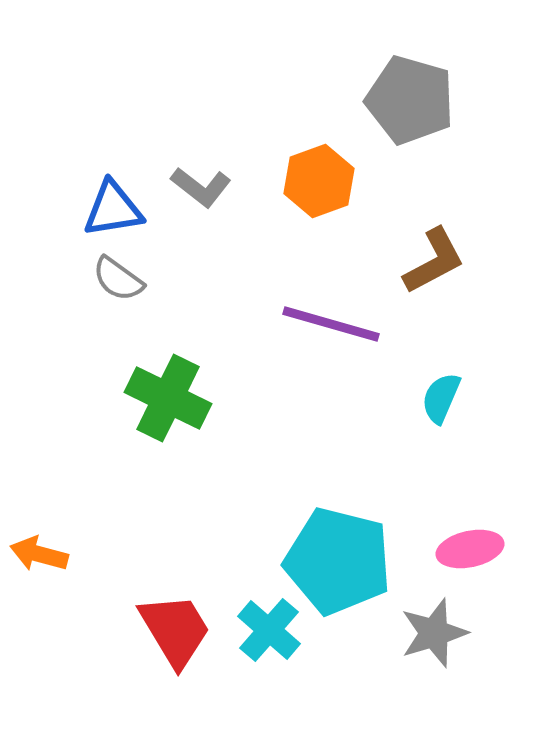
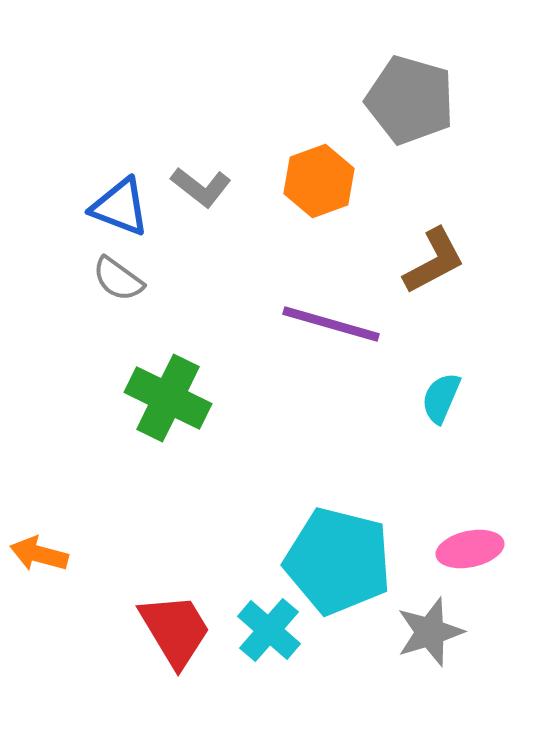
blue triangle: moved 7 px right, 2 px up; rotated 30 degrees clockwise
gray star: moved 4 px left, 1 px up
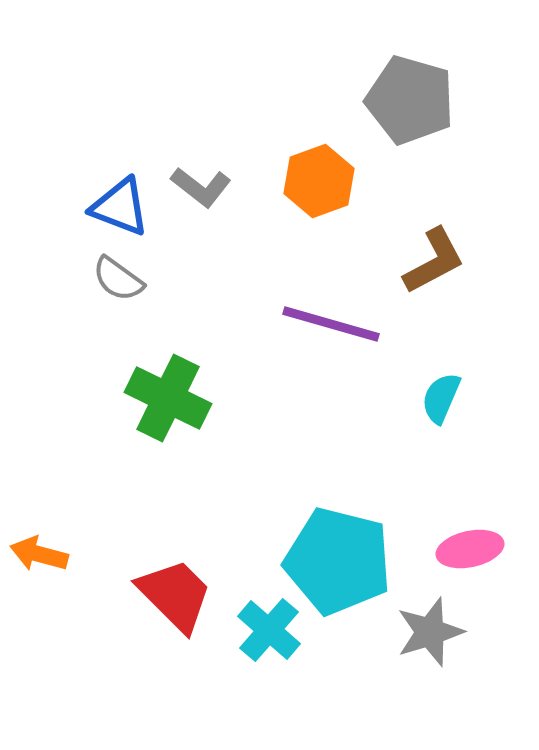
red trapezoid: moved 35 px up; rotated 14 degrees counterclockwise
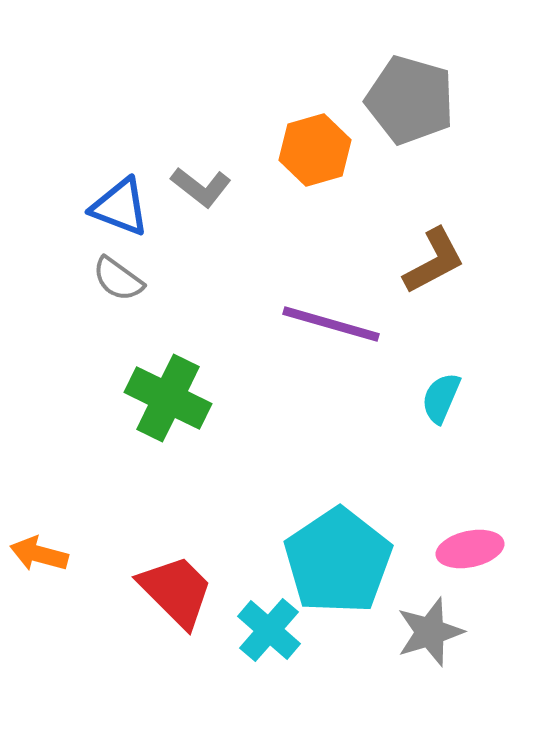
orange hexagon: moved 4 px left, 31 px up; rotated 4 degrees clockwise
cyan pentagon: rotated 24 degrees clockwise
red trapezoid: moved 1 px right, 4 px up
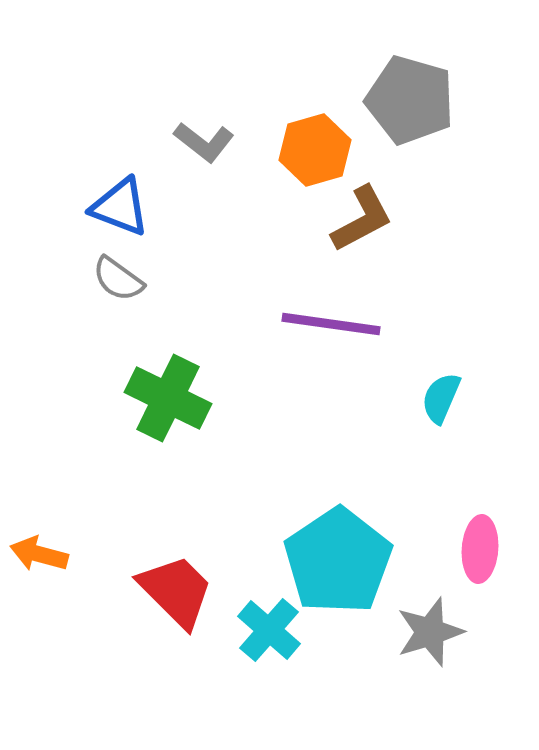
gray L-shape: moved 3 px right, 45 px up
brown L-shape: moved 72 px left, 42 px up
purple line: rotated 8 degrees counterclockwise
pink ellipse: moved 10 px right; rotated 74 degrees counterclockwise
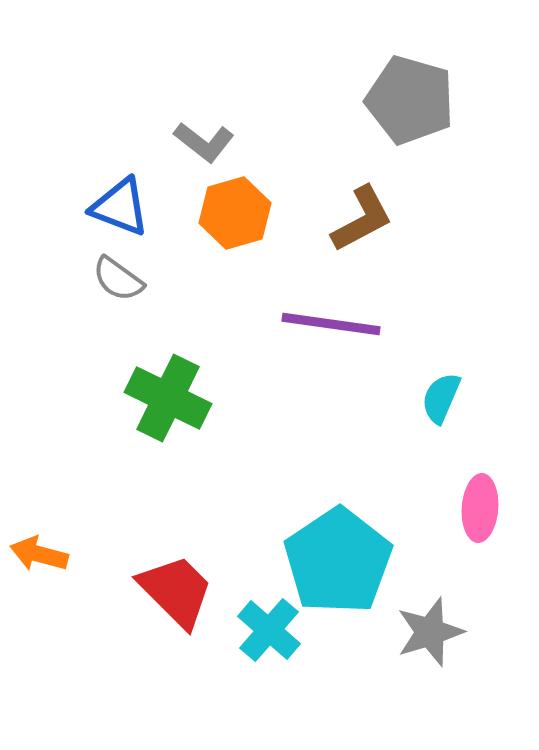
orange hexagon: moved 80 px left, 63 px down
pink ellipse: moved 41 px up
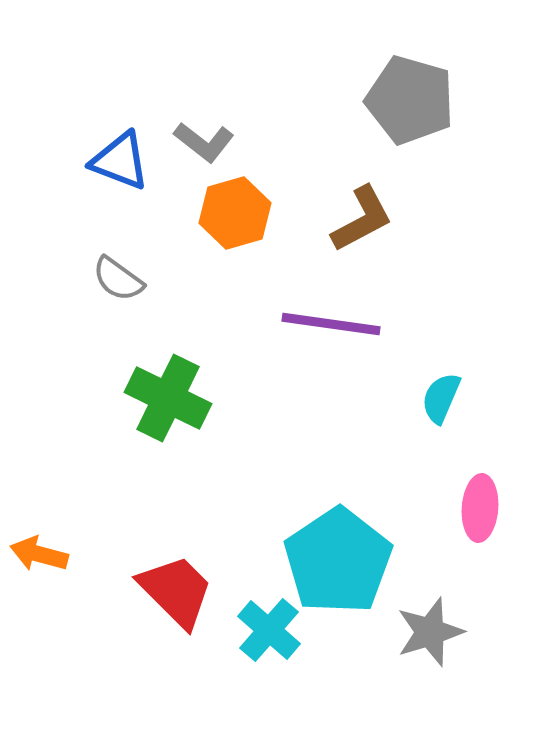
blue triangle: moved 46 px up
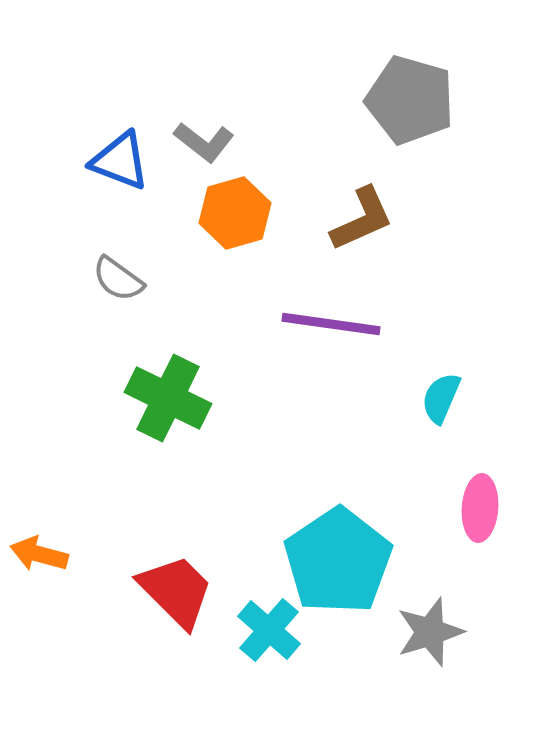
brown L-shape: rotated 4 degrees clockwise
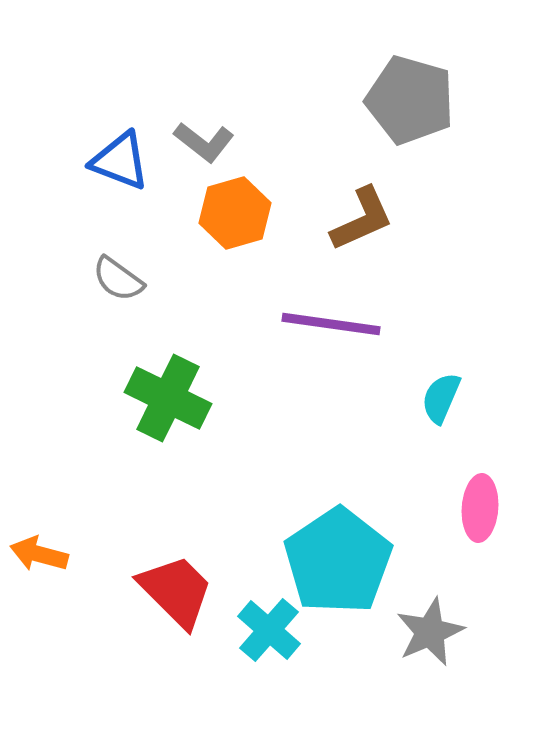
gray star: rotated 6 degrees counterclockwise
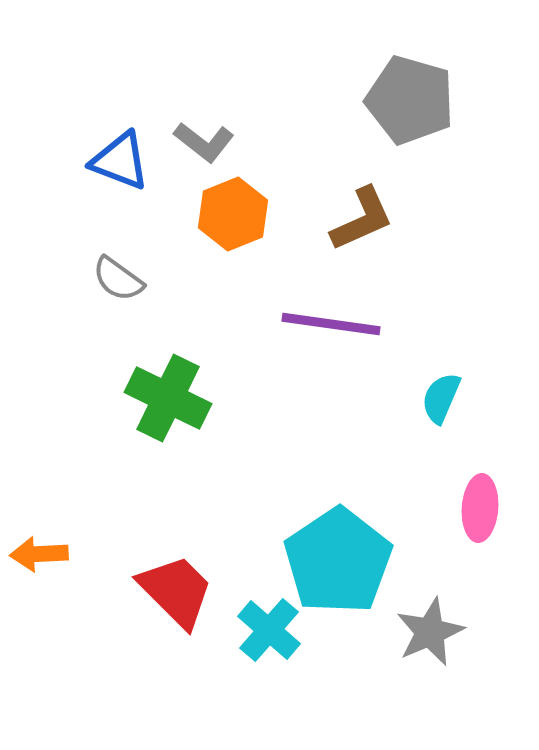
orange hexagon: moved 2 px left, 1 px down; rotated 6 degrees counterclockwise
orange arrow: rotated 18 degrees counterclockwise
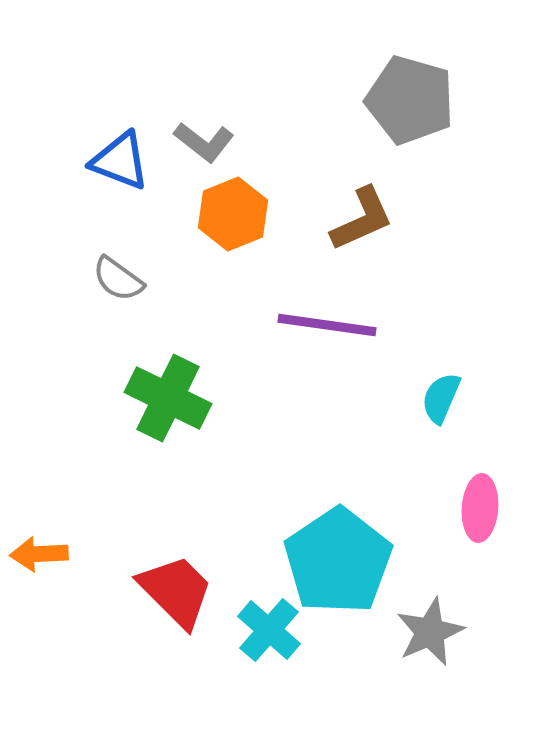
purple line: moved 4 px left, 1 px down
